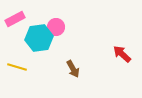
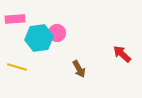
pink rectangle: rotated 24 degrees clockwise
pink circle: moved 1 px right, 6 px down
brown arrow: moved 6 px right
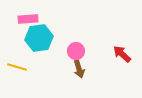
pink rectangle: moved 13 px right
pink circle: moved 19 px right, 18 px down
brown arrow: rotated 12 degrees clockwise
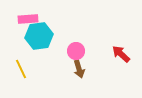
cyan hexagon: moved 2 px up
red arrow: moved 1 px left
yellow line: moved 4 px right, 2 px down; rotated 48 degrees clockwise
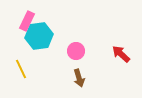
pink rectangle: moved 1 px left, 2 px down; rotated 60 degrees counterclockwise
brown arrow: moved 9 px down
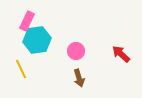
cyan hexagon: moved 2 px left, 4 px down
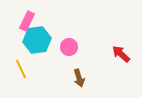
pink circle: moved 7 px left, 4 px up
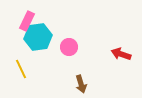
cyan hexagon: moved 1 px right, 3 px up
red arrow: rotated 24 degrees counterclockwise
brown arrow: moved 2 px right, 6 px down
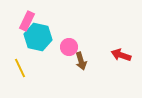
cyan hexagon: rotated 20 degrees clockwise
red arrow: moved 1 px down
yellow line: moved 1 px left, 1 px up
brown arrow: moved 23 px up
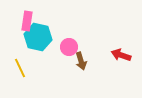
pink rectangle: rotated 18 degrees counterclockwise
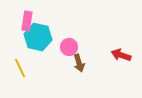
brown arrow: moved 2 px left, 2 px down
